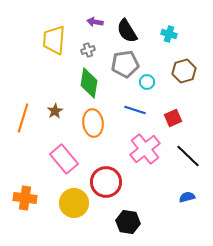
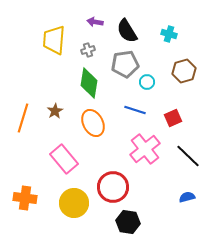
orange ellipse: rotated 20 degrees counterclockwise
red circle: moved 7 px right, 5 px down
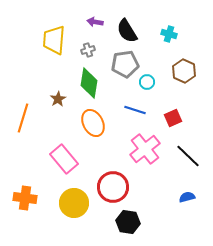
brown hexagon: rotated 20 degrees counterclockwise
brown star: moved 3 px right, 12 px up
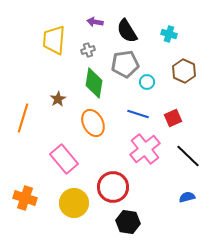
green diamond: moved 5 px right
blue line: moved 3 px right, 4 px down
orange cross: rotated 10 degrees clockwise
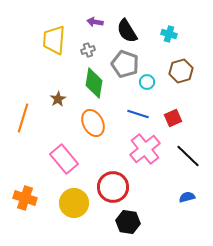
gray pentagon: rotated 28 degrees clockwise
brown hexagon: moved 3 px left; rotated 20 degrees clockwise
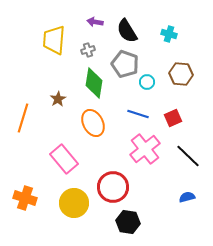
brown hexagon: moved 3 px down; rotated 20 degrees clockwise
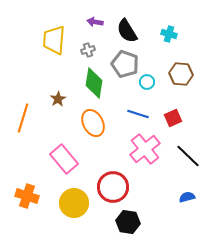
orange cross: moved 2 px right, 2 px up
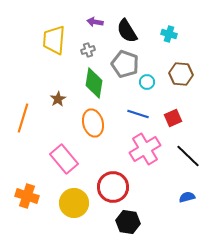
orange ellipse: rotated 12 degrees clockwise
pink cross: rotated 8 degrees clockwise
